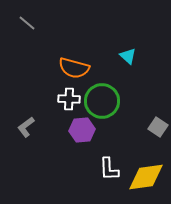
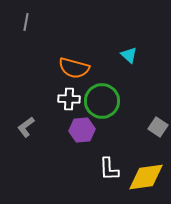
gray line: moved 1 px left, 1 px up; rotated 60 degrees clockwise
cyan triangle: moved 1 px right, 1 px up
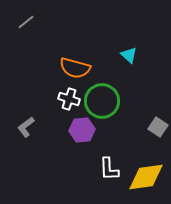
gray line: rotated 42 degrees clockwise
orange semicircle: moved 1 px right
white cross: rotated 15 degrees clockwise
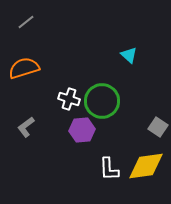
orange semicircle: moved 51 px left; rotated 148 degrees clockwise
yellow diamond: moved 11 px up
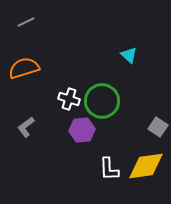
gray line: rotated 12 degrees clockwise
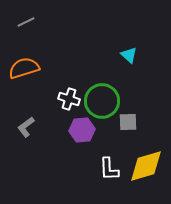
gray square: moved 30 px left, 5 px up; rotated 36 degrees counterclockwise
yellow diamond: rotated 9 degrees counterclockwise
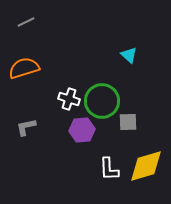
gray L-shape: rotated 25 degrees clockwise
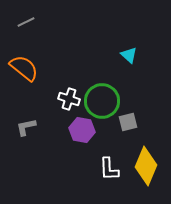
orange semicircle: rotated 56 degrees clockwise
gray square: rotated 12 degrees counterclockwise
purple hexagon: rotated 15 degrees clockwise
yellow diamond: rotated 51 degrees counterclockwise
